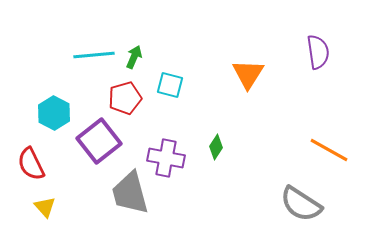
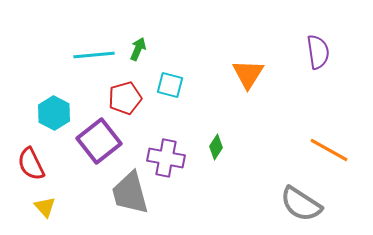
green arrow: moved 4 px right, 8 px up
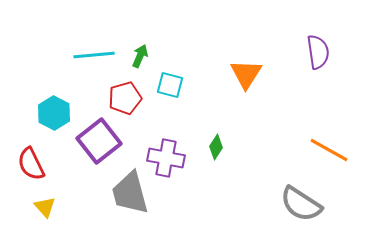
green arrow: moved 2 px right, 7 px down
orange triangle: moved 2 px left
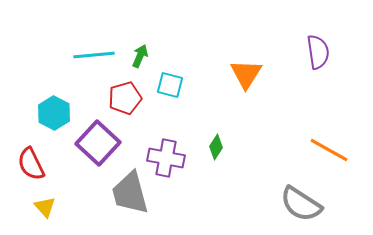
purple square: moved 1 px left, 2 px down; rotated 9 degrees counterclockwise
